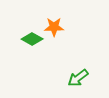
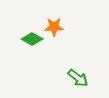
green arrow: rotated 105 degrees counterclockwise
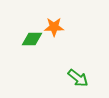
green diamond: rotated 30 degrees counterclockwise
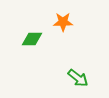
orange star: moved 9 px right, 5 px up
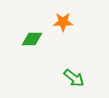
green arrow: moved 4 px left
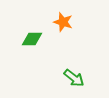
orange star: rotated 18 degrees clockwise
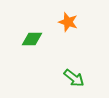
orange star: moved 5 px right
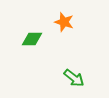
orange star: moved 4 px left
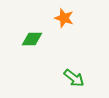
orange star: moved 4 px up
